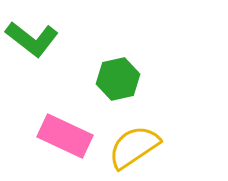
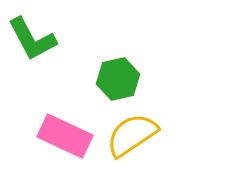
green L-shape: rotated 24 degrees clockwise
yellow semicircle: moved 2 px left, 12 px up
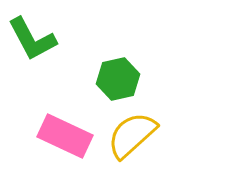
yellow semicircle: rotated 8 degrees counterclockwise
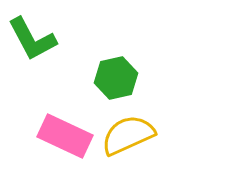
green hexagon: moved 2 px left, 1 px up
yellow semicircle: moved 4 px left; rotated 18 degrees clockwise
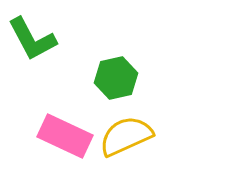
yellow semicircle: moved 2 px left, 1 px down
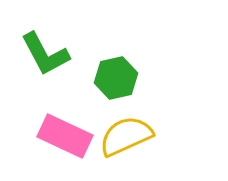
green L-shape: moved 13 px right, 15 px down
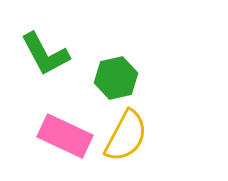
yellow semicircle: rotated 142 degrees clockwise
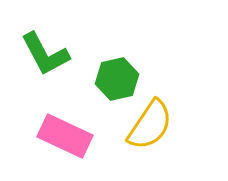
green hexagon: moved 1 px right, 1 px down
yellow semicircle: moved 24 px right, 11 px up; rotated 6 degrees clockwise
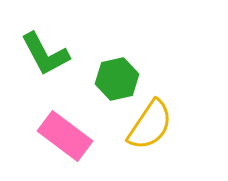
pink rectangle: rotated 12 degrees clockwise
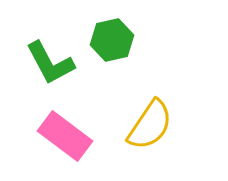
green L-shape: moved 5 px right, 9 px down
green hexagon: moved 5 px left, 39 px up
